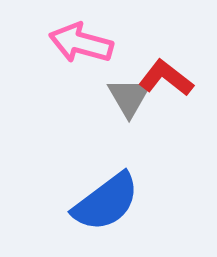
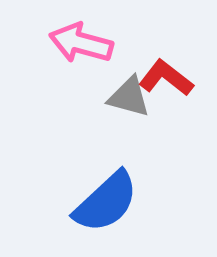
gray triangle: rotated 45 degrees counterclockwise
blue semicircle: rotated 6 degrees counterclockwise
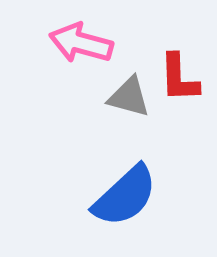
red L-shape: moved 13 px right; rotated 130 degrees counterclockwise
blue semicircle: moved 19 px right, 6 px up
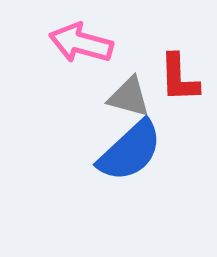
blue semicircle: moved 5 px right, 45 px up
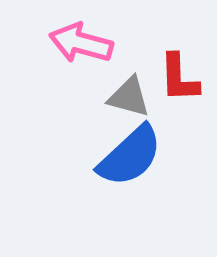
blue semicircle: moved 5 px down
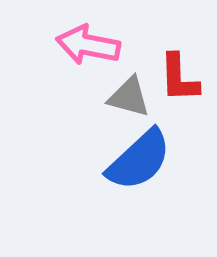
pink arrow: moved 7 px right, 2 px down; rotated 4 degrees counterclockwise
blue semicircle: moved 9 px right, 4 px down
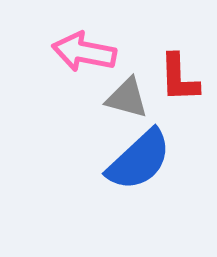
pink arrow: moved 4 px left, 7 px down
gray triangle: moved 2 px left, 1 px down
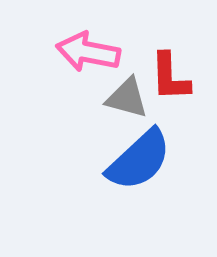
pink arrow: moved 4 px right
red L-shape: moved 9 px left, 1 px up
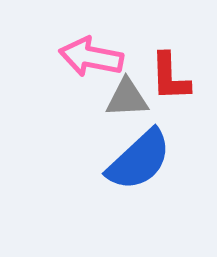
pink arrow: moved 3 px right, 5 px down
gray triangle: rotated 18 degrees counterclockwise
